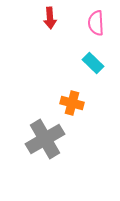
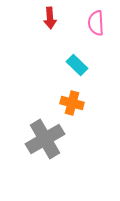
cyan rectangle: moved 16 px left, 2 px down
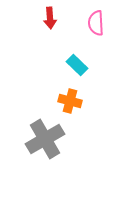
orange cross: moved 2 px left, 2 px up
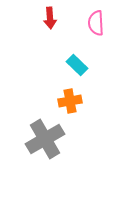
orange cross: rotated 25 degrees counterclockwise
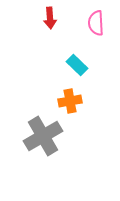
gray cross: moved 2 px left, 3 px up
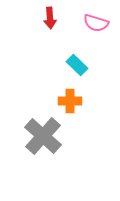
pink semicircle: rotated 70 degrees counterclockwise
orange cross: rotated 10 degrees clockwise
gray cross: rotated 18 degrees counterclockwise
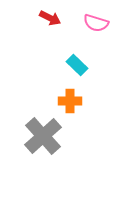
red arrow: rotated 60 degrees counterclockwise
gray cross: rotated 6 degrees clockwise
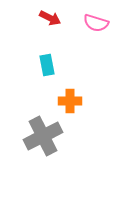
cyan rectangle: moved 30 px left; rotated 35 degrees clockwise
gray cross: rotated 15 degrees clockwise
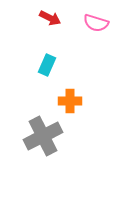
cyan rectangle: rotated 35 degrees clockwise
